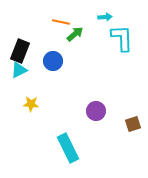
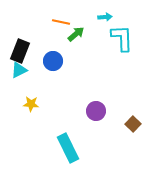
green arrow: moved 1 px right
brown square: rotated 28 degrees counterclockwise
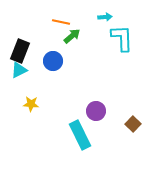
green arrow: moved 4 px left, 2 px down
cyan rectangle: moved 12 px right, 13 px up
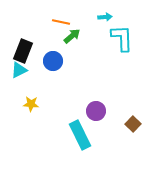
black rectangle: moved 3 px right
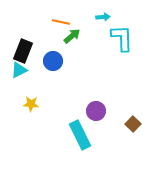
cyan arrow: moved 2 px left
